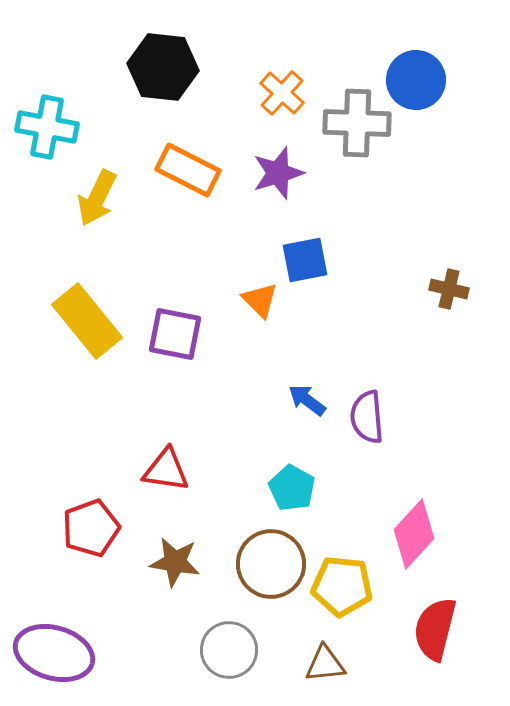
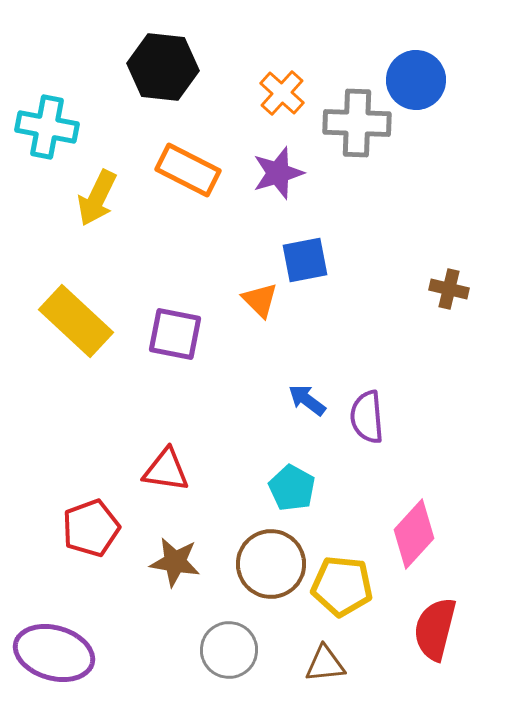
yellow rectangle: moved 11 px left; rotated 8 degrees counterclockwise
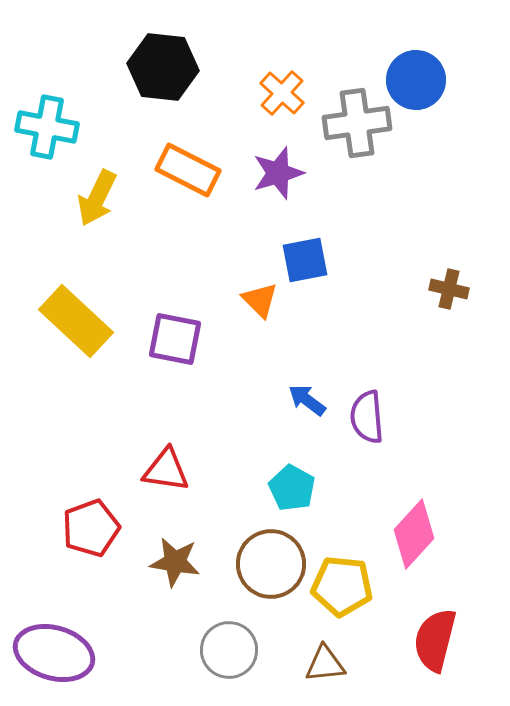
gray cross: rotated 10 degrees counterclockwise
purple square: moved 5 px down
red semicircle: moved 11 px down
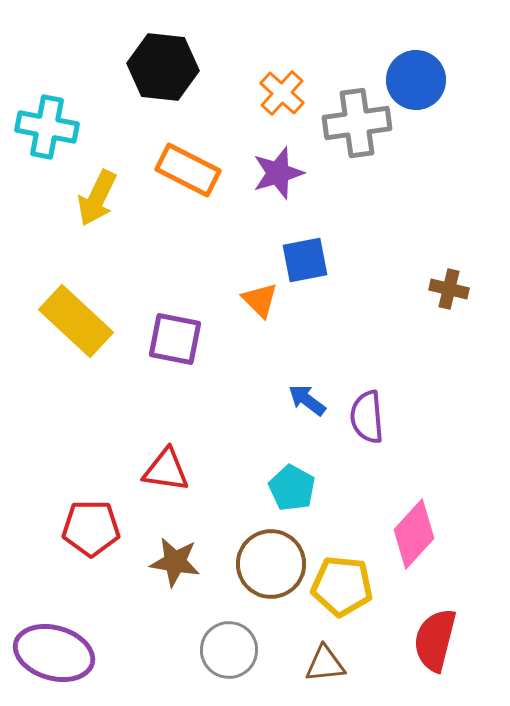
red pentagon: rotated 20 degrees clockwise
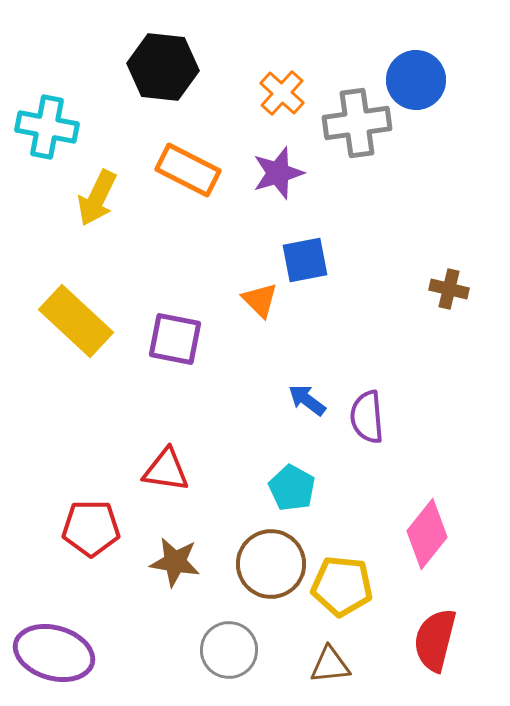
pink diamond: moved 13 px right; rotated 4 degrees counterclockwise
brown triangle: moved 5 px right, 1 px down
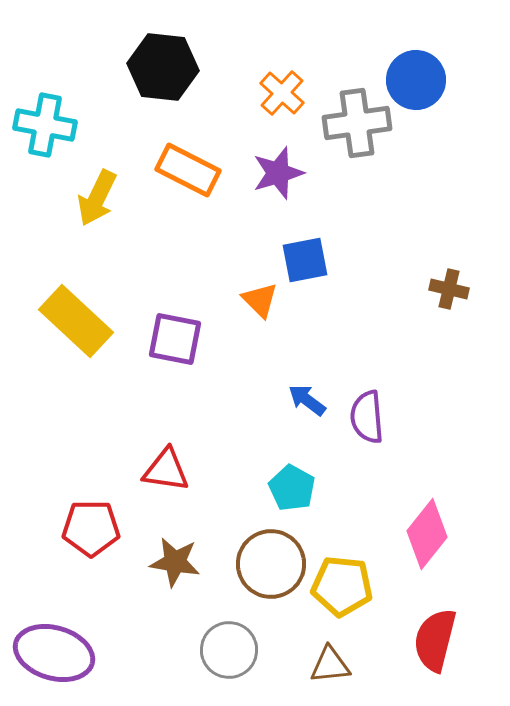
cyan cross: moved 2 px left, 2 px up
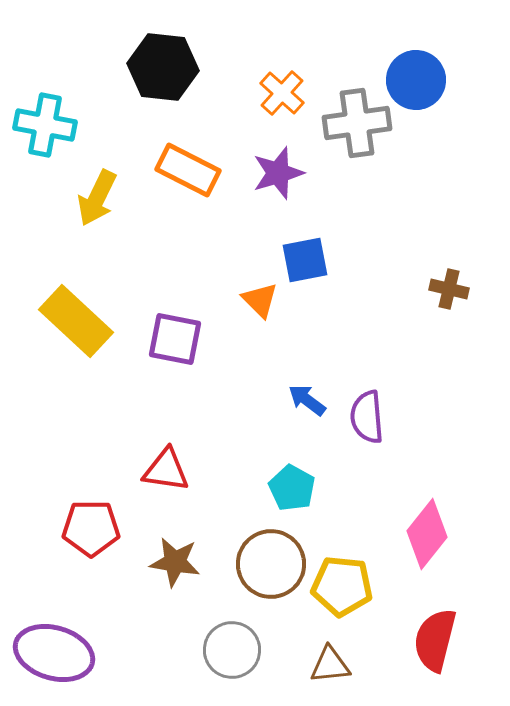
gray circle: moved 3 px right
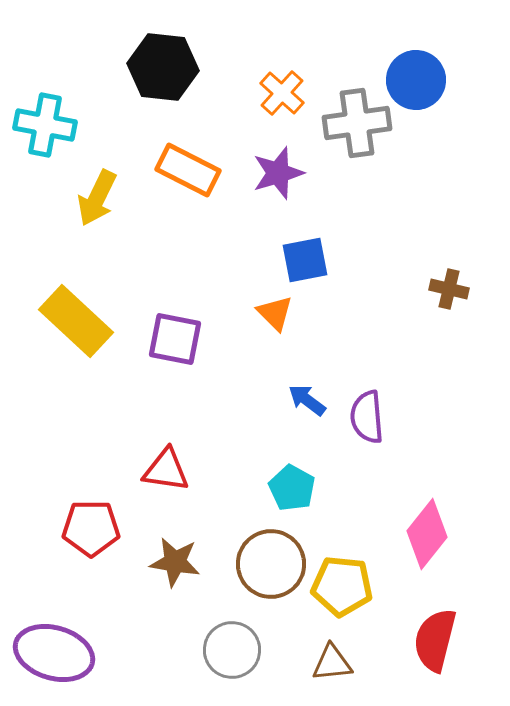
orange triangle: moved 15 px right, 13 px down
brown triangle: moved 2 px right, 2 px up
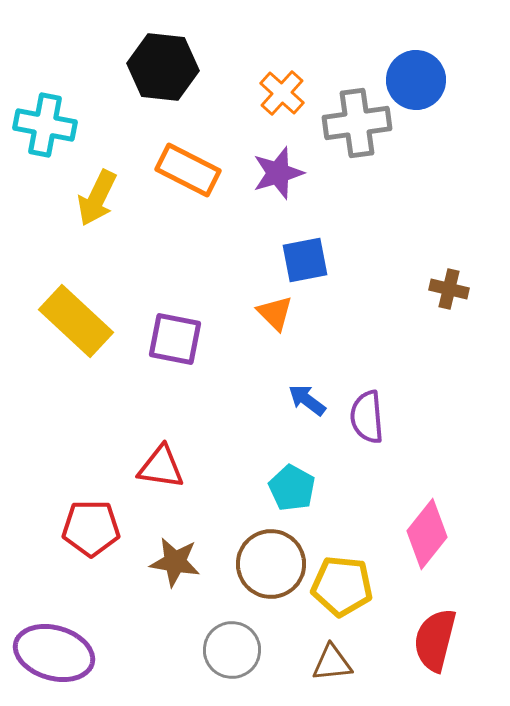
red triangle: moved 5 px left, 3 px up
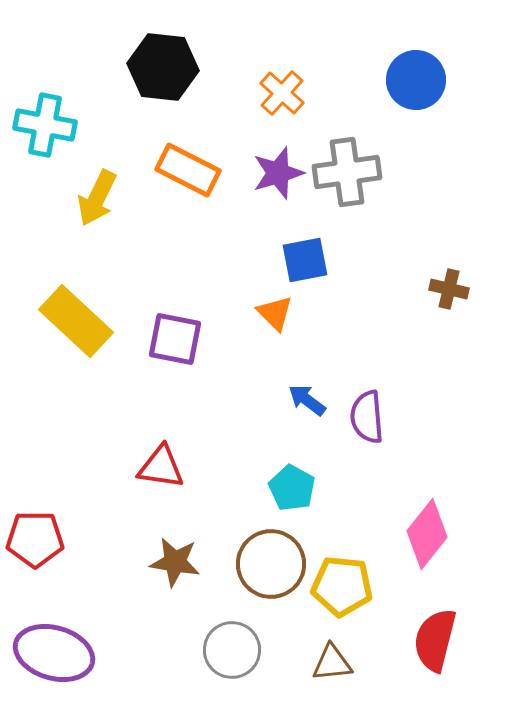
gray cross: moved 10 px left, 49 px down
red pentagon: moved 56 px left, 11 px down
